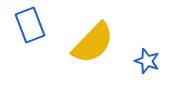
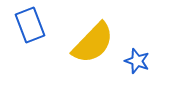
blue star: moved 10 px left
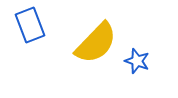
yellow semicircle: moved 3 px right
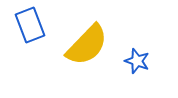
yellow semicircle: moved 9 px left, 2 px down
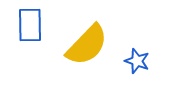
blue rectangle: rotated 20 degrees clockwise
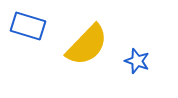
blue rectangle: moved 2 px left, 1 px down; rotated 72 degrees counterclockwise
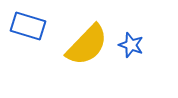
blue star: moved 6 px left, 16 px up
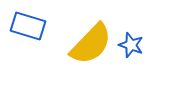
yellow semicircle: moved 4 px right, 1 px up
